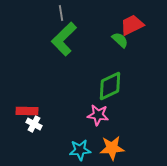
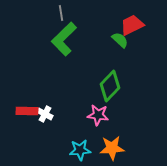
green diamond: rotated 20 degrees counterclockwise
white cross: moved 11 px right, 10 px up
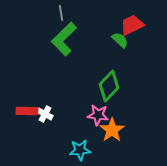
green diamond: moved 1 px left
orange star: moved 18 px up; rotated 30 degrees counterclockwise
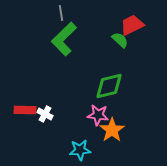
green diamond: rotated 32 degrees clockwise
red rectangle: moved 2 px left, 1 px up
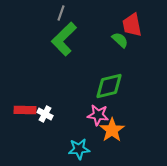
gray line: rotated 28 degrees clockwise
red trapezoid: rotated 75 degrees counterclockwise
cyan star: moved 1 px left, 1 px up
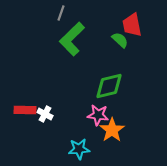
green L-shape: moved 8 px right
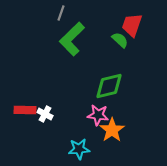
red trapezoid: rotated 30 degrees clockwise
